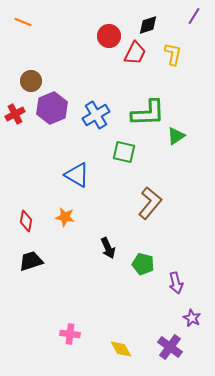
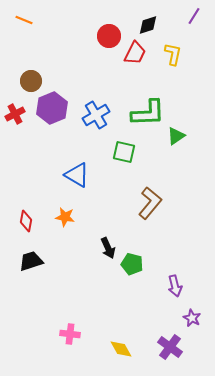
orange line: moved 1 px right, 2 px up
green pentagon: moved 11 px left
purple arrow: moved 1 px left, 3 px down
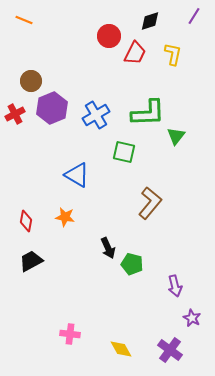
black diamond: moved 2 px right, 4 px up
green triangle: rotated 18 degrees counterclockwise
black trapezoid: rotated 10 degrees counterclockwise
purple cross: moved 3 px down
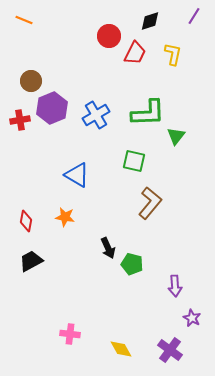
red cross: moved 5 px right, 6 px down; rotated 18 degrees clockwise
green square: moved 10 px right, 9 px down
purple arrow: rotated 10 degrees clockwise
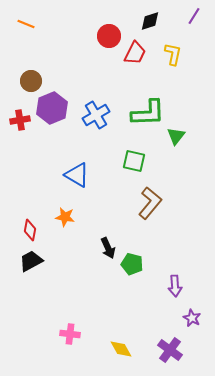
orange line: moved 2 px right, 4 px down
red diamond: moved 4 px right, 9 px down
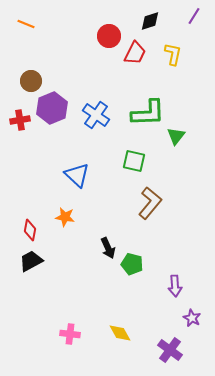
blue cross: rotated 24 degrees counterclockwise
blue triangle: rotated 12 degrees clockwise
yellow diamond: moved 1 px left, 16 px up
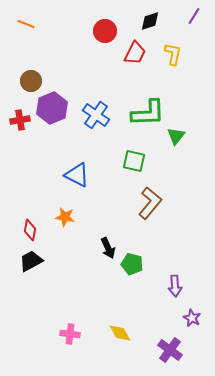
red circle: moved 4 px left, 5 px up
blue triangle: rotated 16 degrees counterclockwise
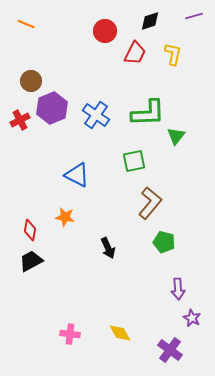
purple line: rotated 42 degrees clockwise
red cross: rotated 18 degrees counterclockwise
green square: rotated 25 degrees counterclockwise
green pentagon: moved 32 px right, 22 px up
purple arrow: moved 3 px right, 3 px down
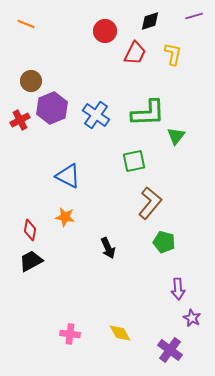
blue triangle: moved 9 px left, 1 px down
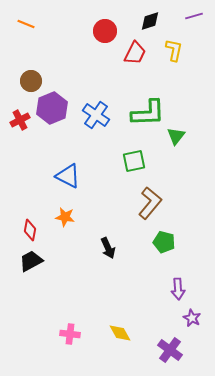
yellow L-shape: moved 1 px right, 4 px up
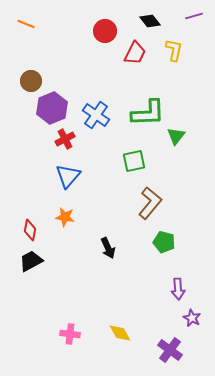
black diamond: rotated 70 degrees clockwise
red cross: moved 45 px right, 19 px down
blue triangle: rotated 44 degrees clockwise
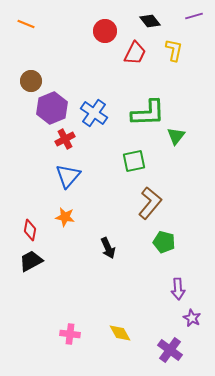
blue cross: moved 2 px left, 2 px up
